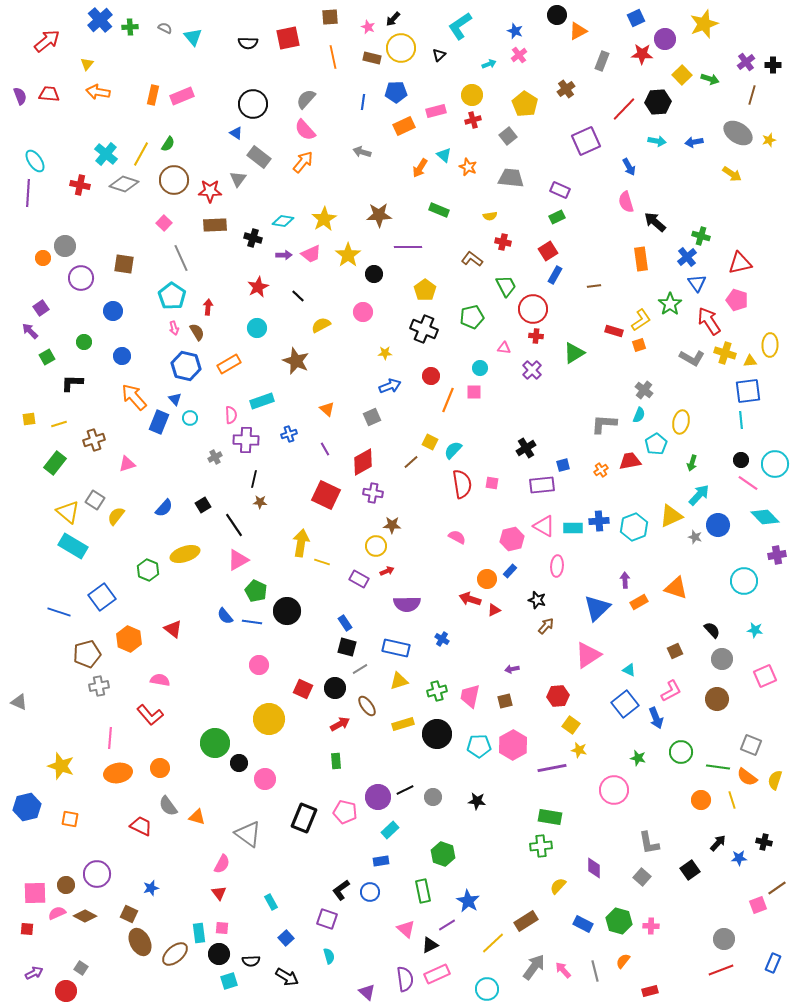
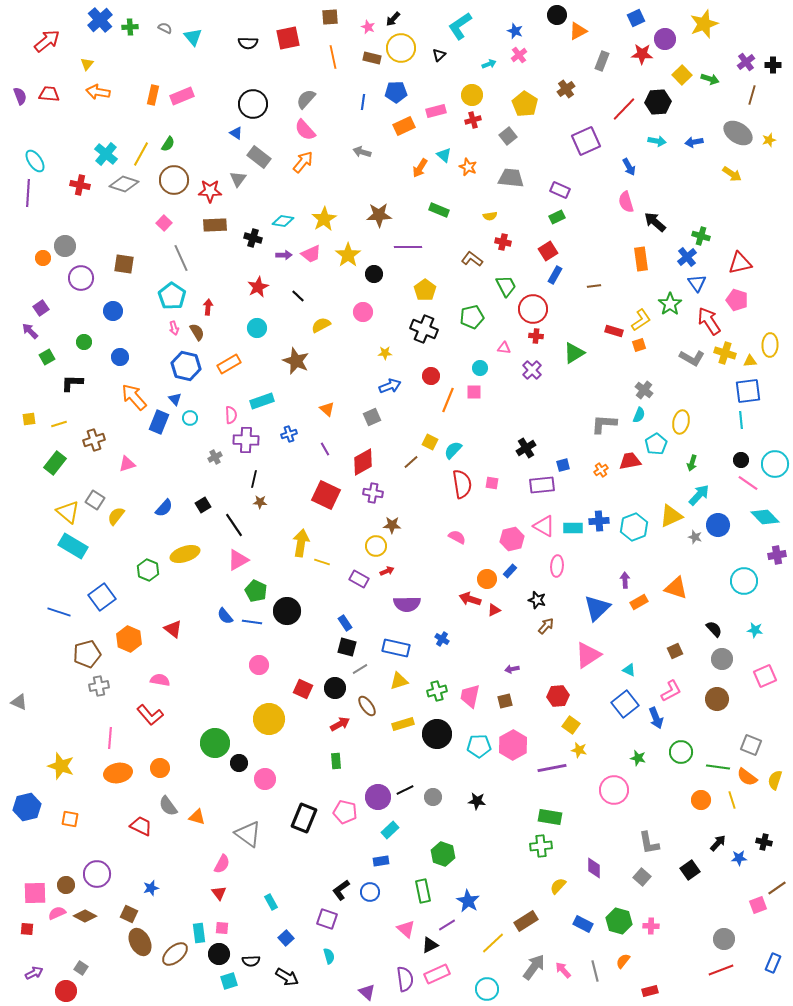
blue circle at (122, 356): moved 2 px left, 1 px down
black semicircle at (712, 630): moved 2 px right, 1 px up
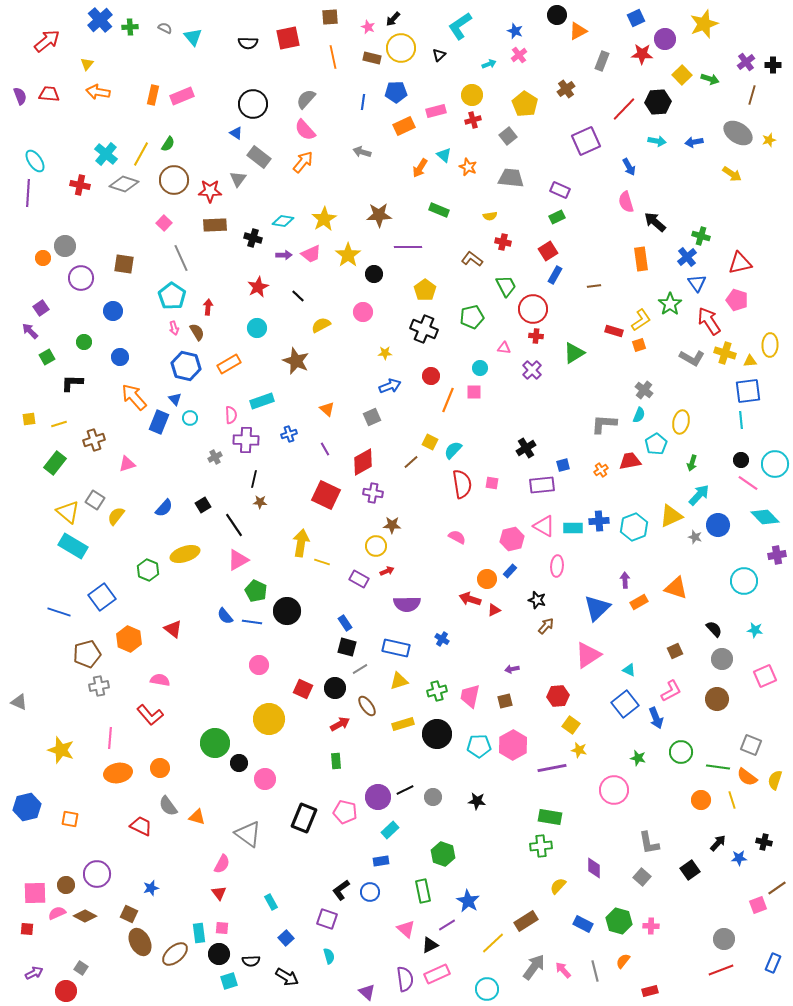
yellow star at (61, 766): moved 16 px up
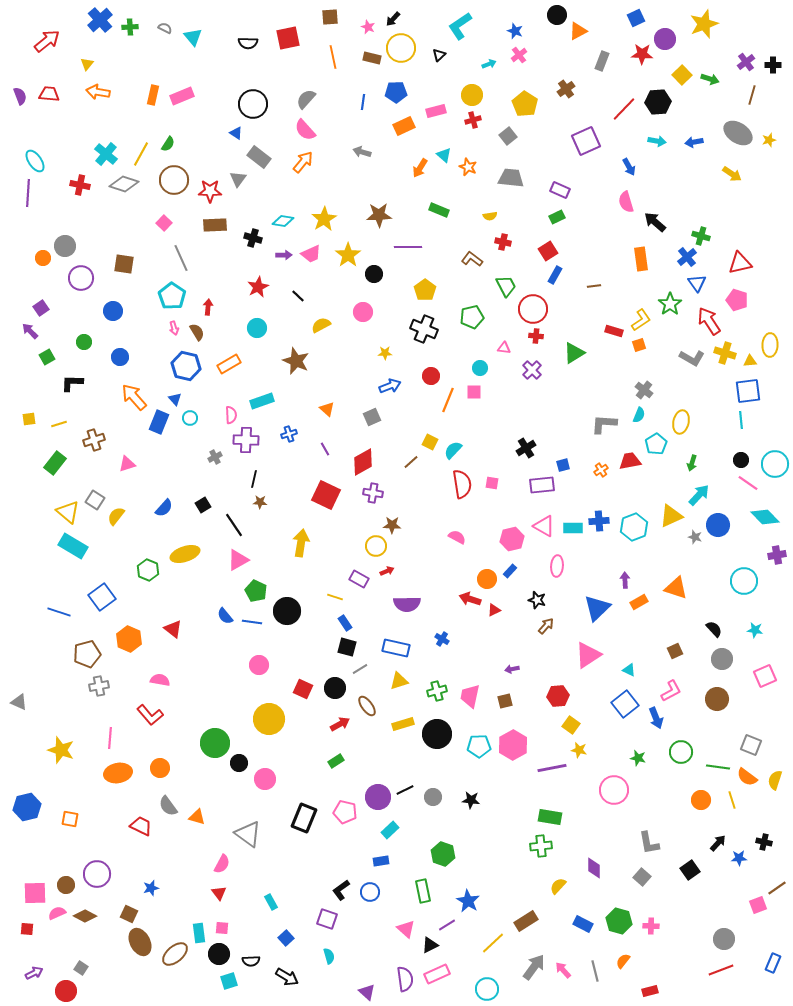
yellow line at (322, 562): moved 13 px right, 35 px down
green rectangle at (336, 761): rotated 63 degrees clockwise
black star at (477, 801): moved 6 px left, 1 px up
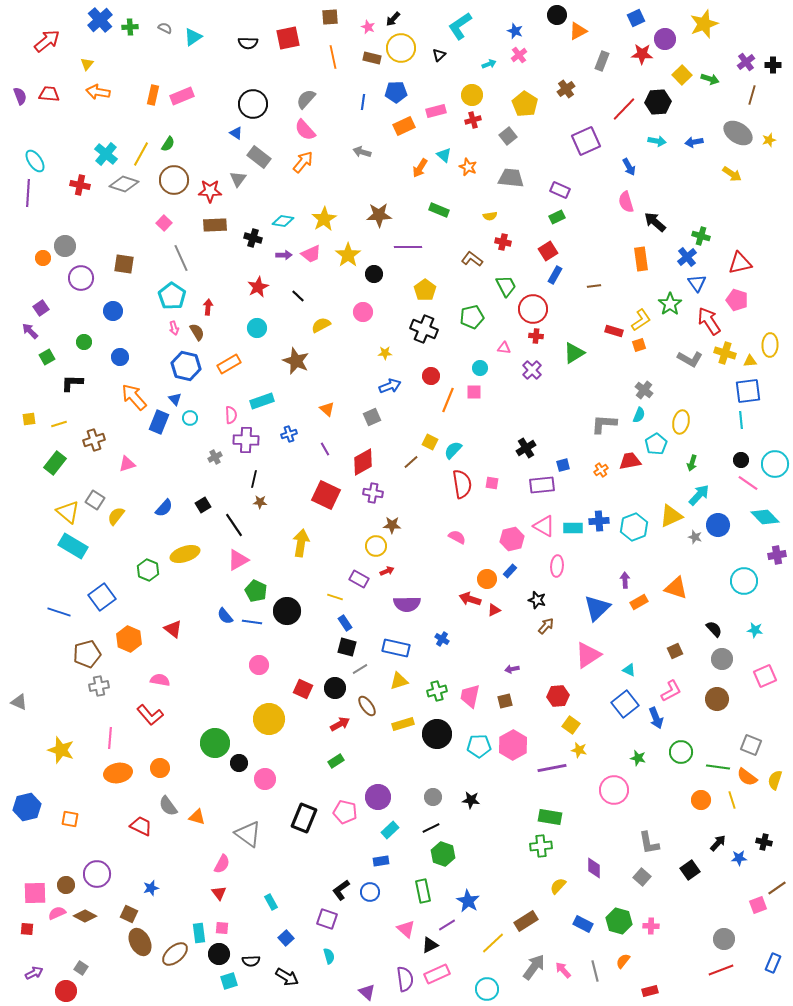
cyan triangle at (193, 37): rotated 36 degrees clockwise
gray L-shape at (692, 358): moved 2 px left, 1 px down
black line at (405, 790): moved 26 px right, 38 px down
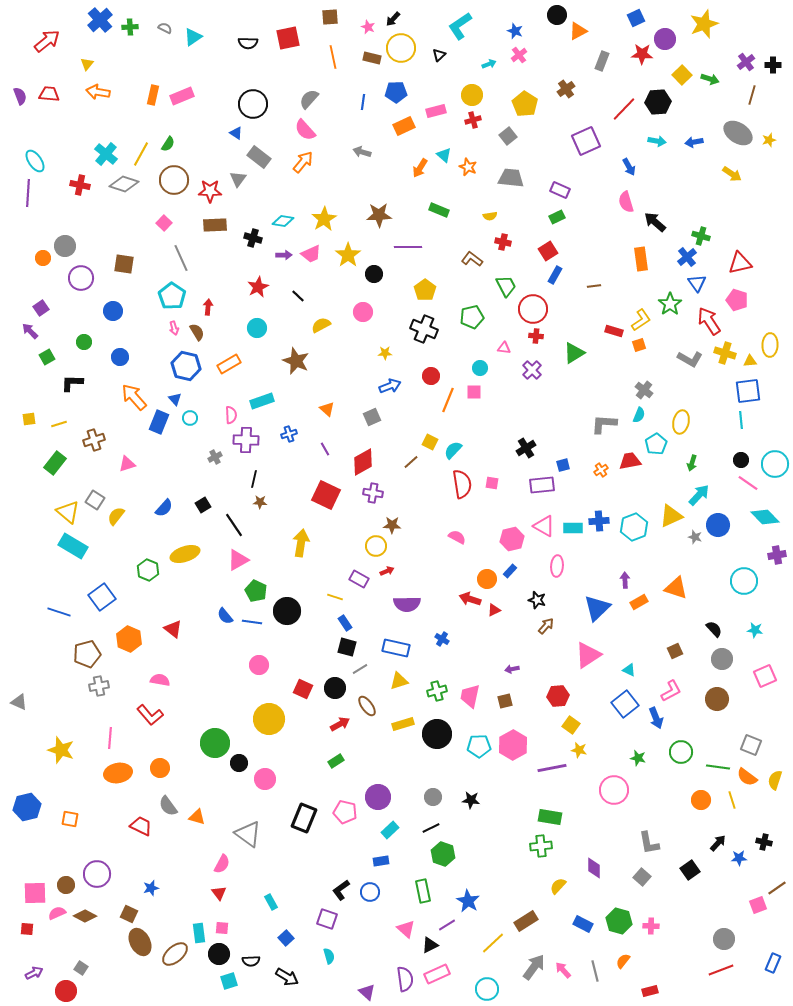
gray semicircle at (306, 99): moved 3 px right
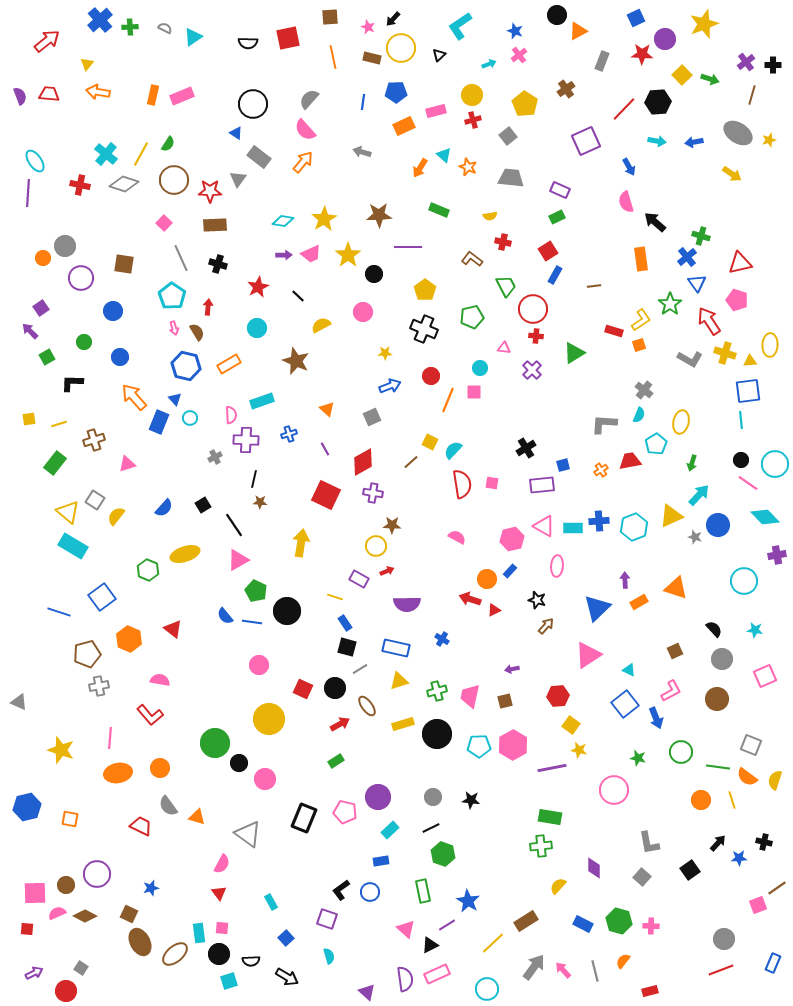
black cross at (253, 238): moved 35 px left, 26 px down
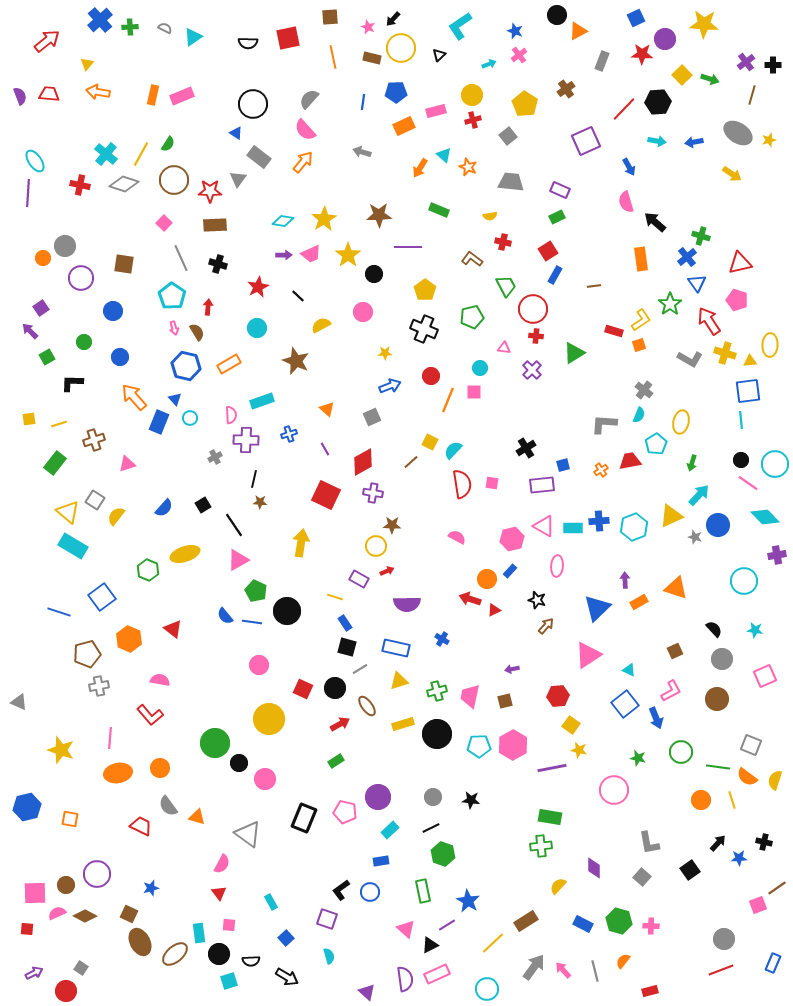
yellow star at (704, 24): rotated 24 degrees clockwise
gray trapezoid at (511, 178): moved 4 px down
pink square at (222, 928): moved 7 px right, 3 px up
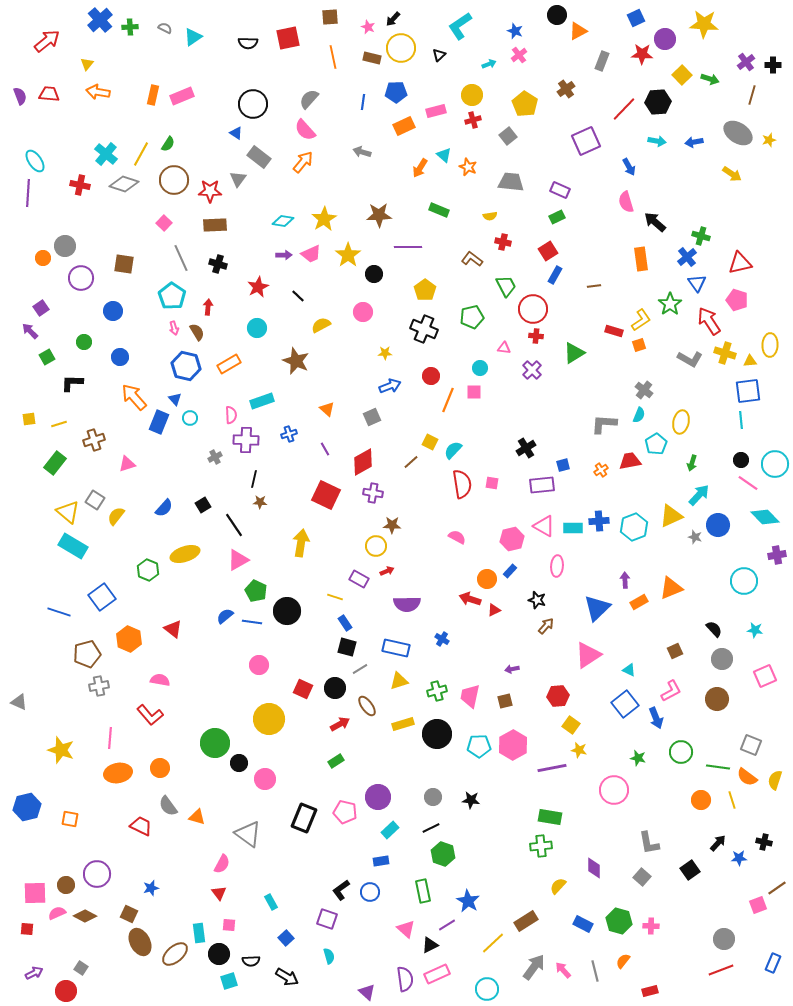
orange triangle at (676, 588): moved 5 px left; rotated 40 degrees counterclockwise
blue semicircle at (225, 616): rotated 90 degrees clockwise
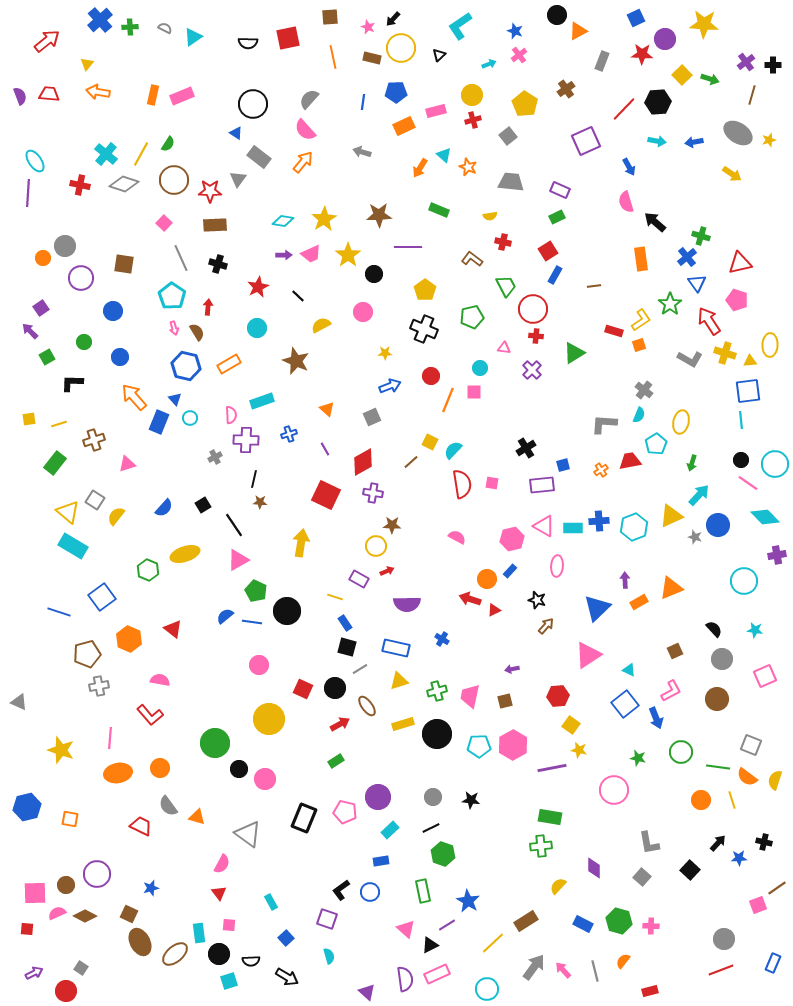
black circle at (239, 763): moved 6 px down
black square at (690, 870): rotated 12 degrees counterclockwise
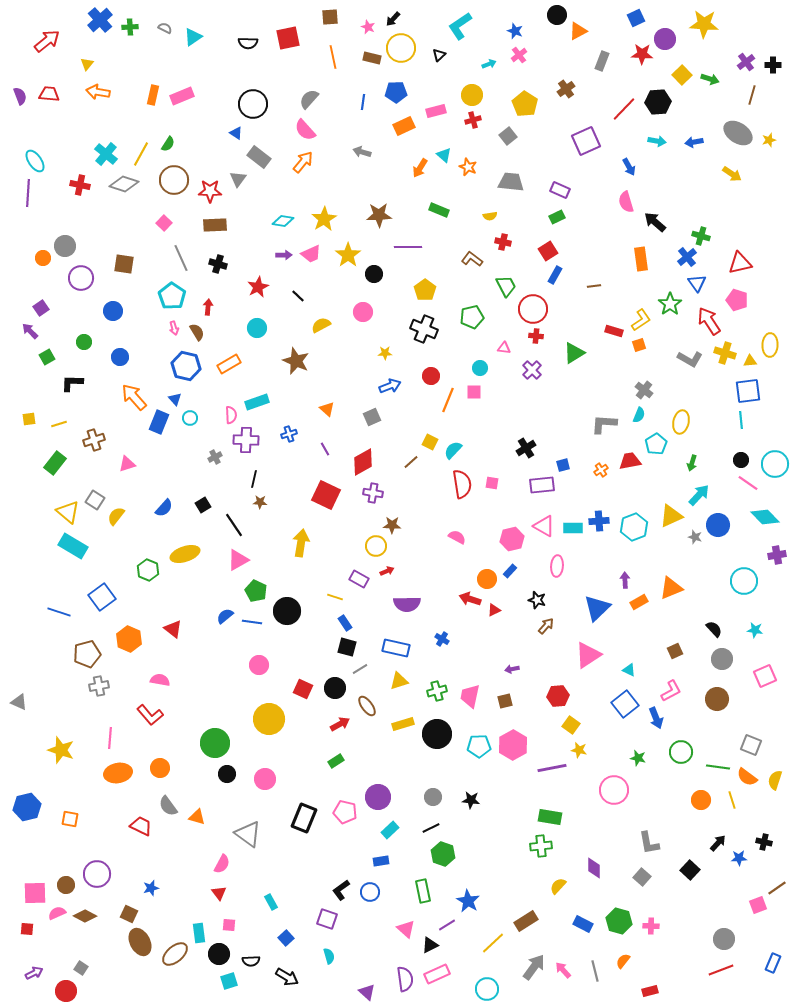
cyan rectangle at (262, 401): moved 5 px left, 1 px down
black circle at (239, 769): moved 12 px left, 5 px down
